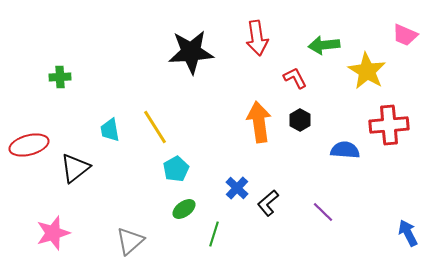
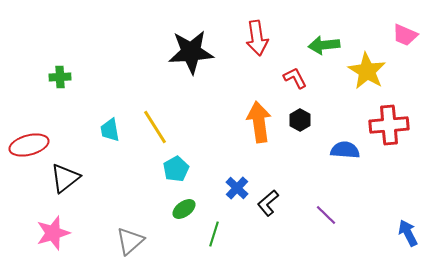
black triangle: moved 10 px left, 10 px down
purple line: moved 3 px right, 3 px down
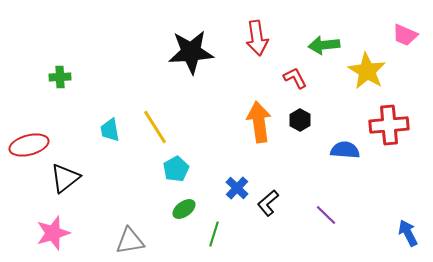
gray triangle: rotated 32 degrees clockwise
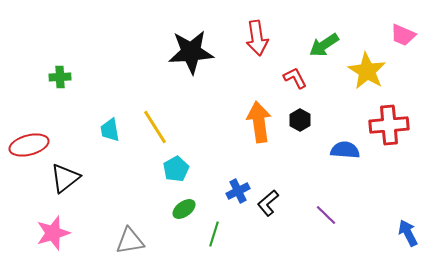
pink trapezoid: moved 2 px left
green arrow: rotated 28 degrees counterclockwise
blue cross: moved 1 px right, 3 px down; rotated 20 degrees clockwise
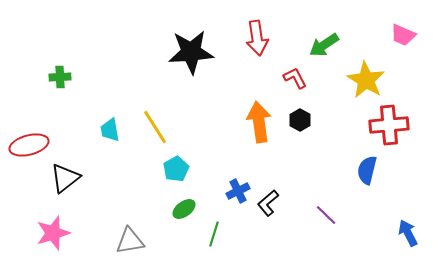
yellow star: moved 1 px left, 9 px down
blue semicircle: moved 22 px right, 20 px down; rotated 80 degrees counterclockwise
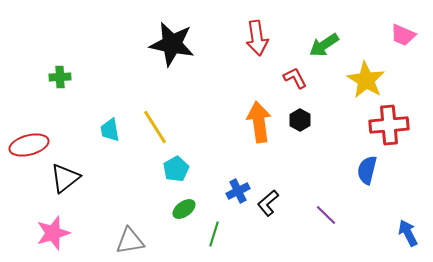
black star: moved 19 px left, 8 px up; rotated 15 degrees clockwise
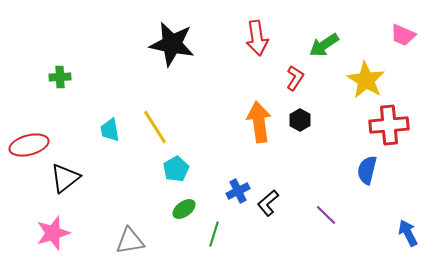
red L-shape: rotated 60 degrees clockwise
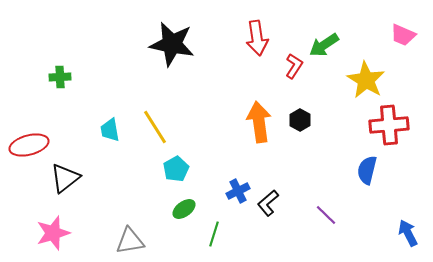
red L-shape: moved 1 px left, 12 px up
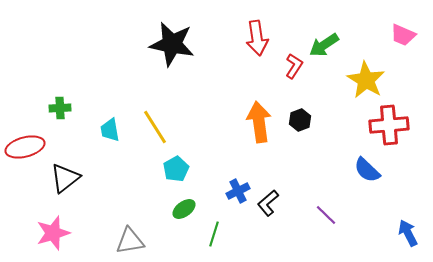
green cross: moved 31 px down
black hexagon: rotated 10 degrees clockwise
red ellipse: moved 4 px left, 2 px down
blue semicircle: rotated 60 degrees counterclockwise
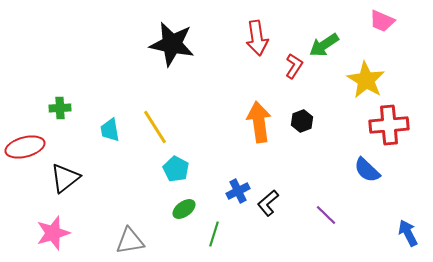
pink trapezoid: moved 21 px left, 14 px up
black hexagon: moved 2 px right, 1 px down
cyan pentagon: rotated 15 degrees counterclockwise
